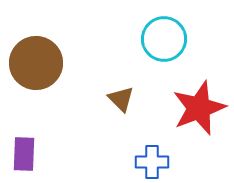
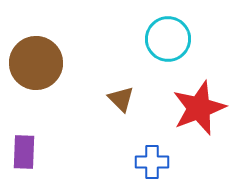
cyan circle: moved 4 px right
purple rectangle: moved 2 px up
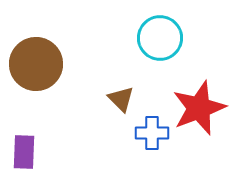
cyan circle: moved 8 px left, 1 px up
brown circle: moved 1 px down
blue cross: moved 29 px up
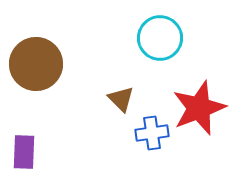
blue cross: rotated 8 degrees counterclockwise
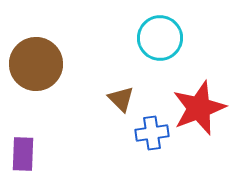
purple rectangle: moved 1 px left, 2 px down
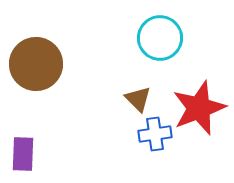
brown triangle: moved 17 px right
blue cross: moved 3 px right, 1 px down
